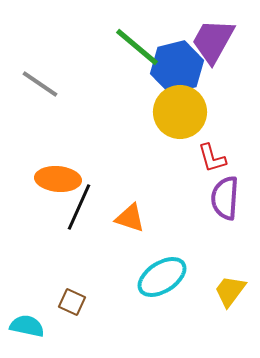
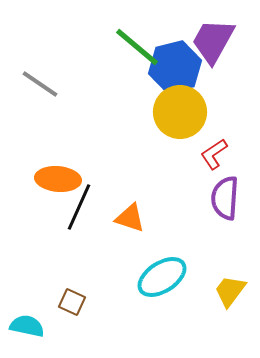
blue hexagon: moved 2 px left
red L-shape: moved 2 px right, 4 px up; rotated 72 degrees clockwise
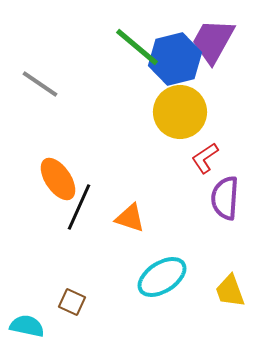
blue hexagon: moved 8 px up
red L-shape: moved 9 px left, 4 px down
orange ellipse: rotated 51 degrees clockwise
yellow trapezoid: rotated 57 degrees counterclockwise
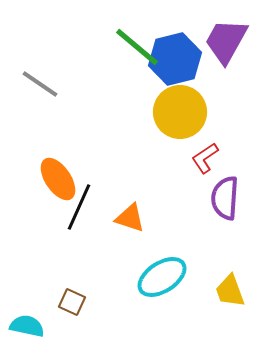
purple trapezoid: moved 13 px right
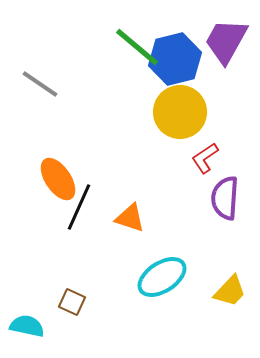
yellow trapezoid: rotated 117 degrees counterclockwise
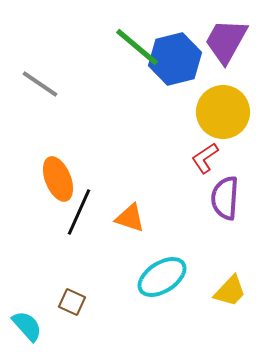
yellow circle: moved 43 px right
orange ellipse: rotated 12 degrees clockwise
black line: moved 5 px down
cyan semicircle: rotated 36 degrees clockwise
